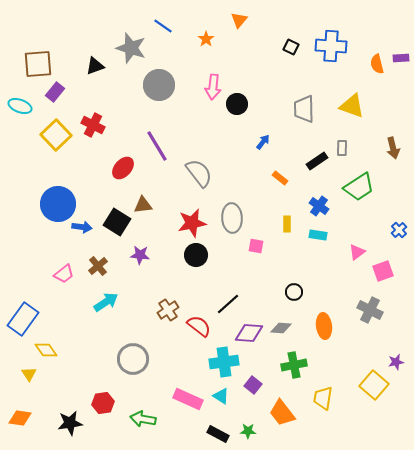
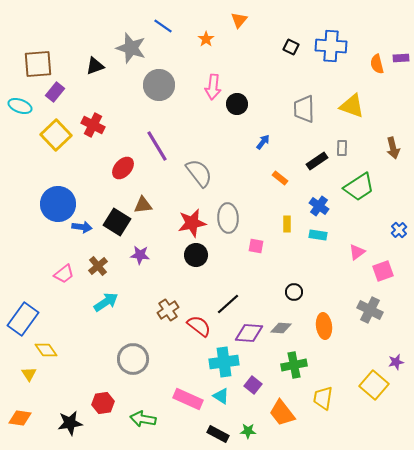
gray ellipse at (232, 218): moved 4 px left
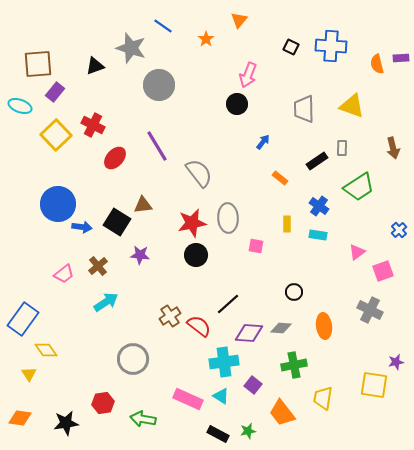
pink arrow at (213, 87): moved 35 px right, 12 px up; rotated 15 degrees clockwise
red ellipse at (123, 168): moved 8 px left, 10 px up
brown cross at (168, 310): moved 2 px right, 6 px down
yellow square at (374, 385): rotated 32 degrees counterclockwise
black star at (70, 423): moved 4 px left
green star at (248, 431): rotated 14 degrees counterclockwise
